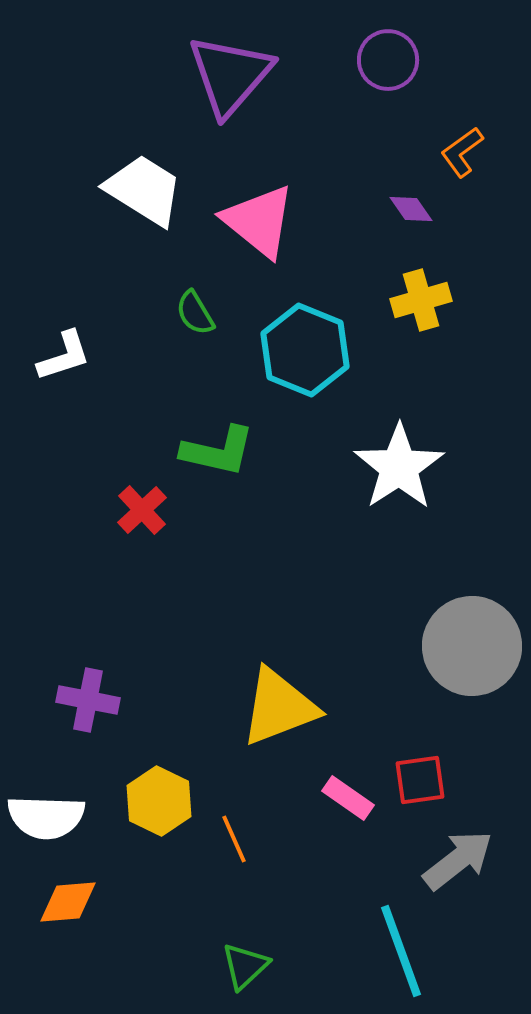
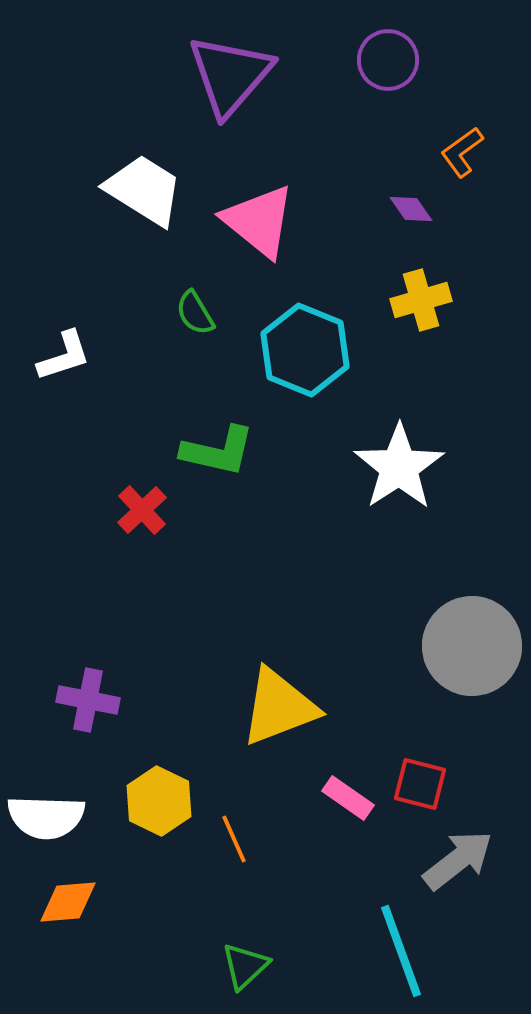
red square: moved 4 px down; rotated 22 degrees clockwise
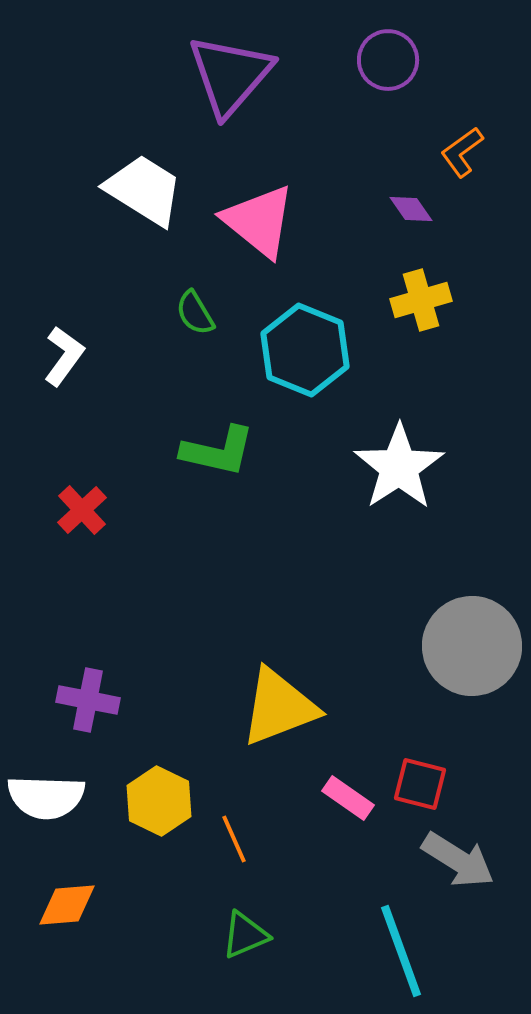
white L-shape: rotated 36 degrees counterclockwise
red cross: moved 60 px left
white semicircle: moved 20 px up
gray arrow: rotated 70 degrees clockwise
orange diamond: moved 1 px left, 3 px down
green triangle: moved 31 px up; rotated 20 degrees clockwise
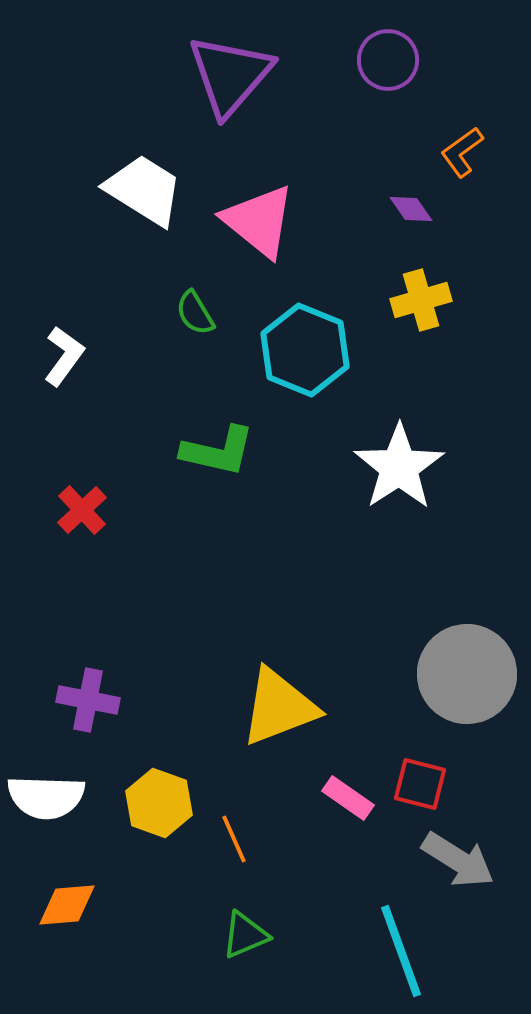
gray circle: moved 5 px left, 28 px down
yellow hexagon: moved 2 px down; rotated 6 degrees counterclockwise
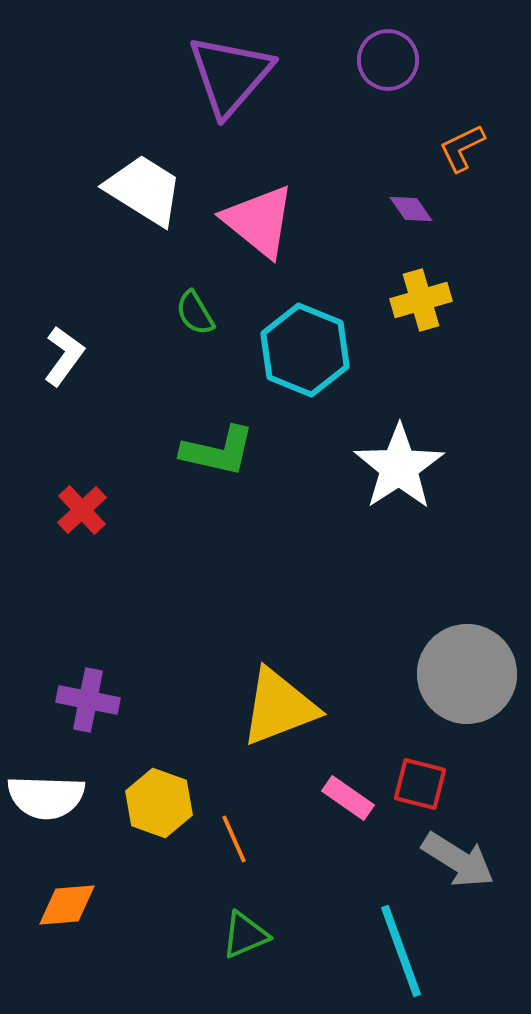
orange L-shape: moved 4 px up; rotated 10 degrees clockwise
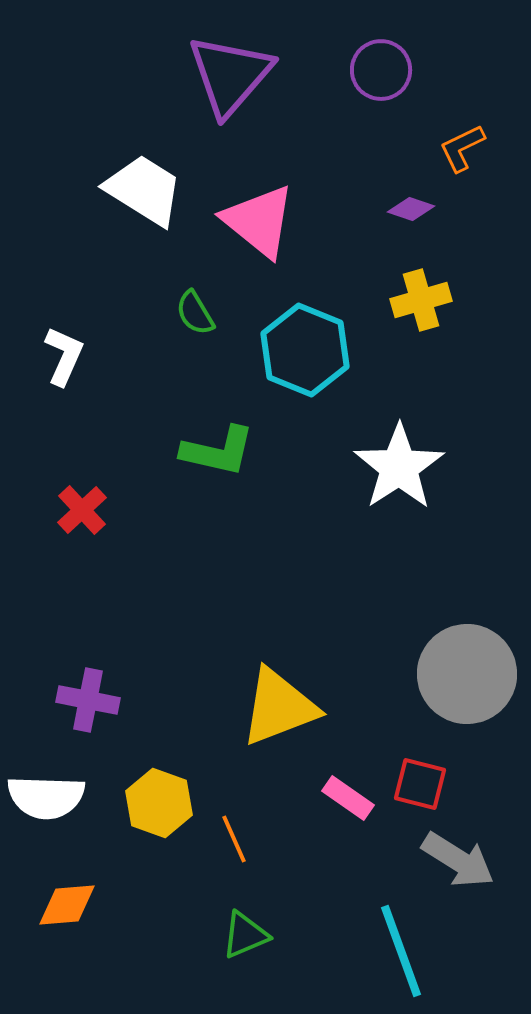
purple circle: moved 7 px left, 10 px down
purple diamond: rotated 36 degrees counterclockwise
white L-shape: rotated 12 degrees counterclockwise
